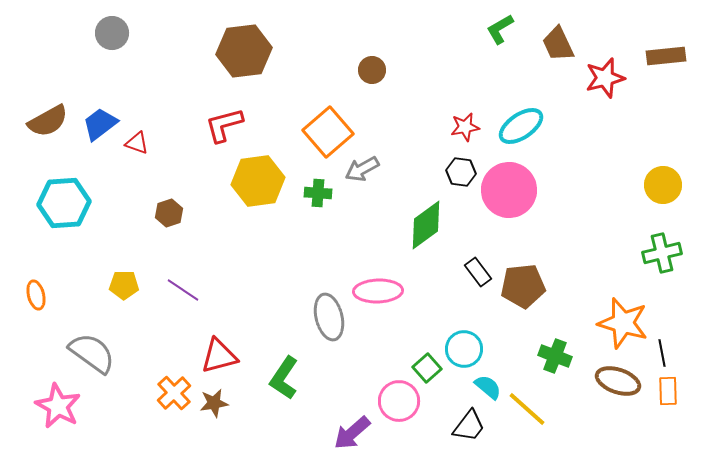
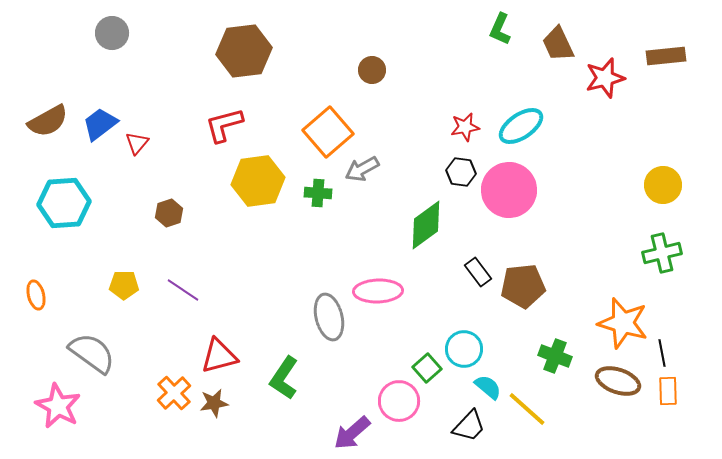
green L-shape at (500, 29): rotated 36 degrees counterclockwise
red triangle at (137, 143): rotated 50 degrees clockwise
black trapezoid at (469, 426): rotated 6 degrees clockwise
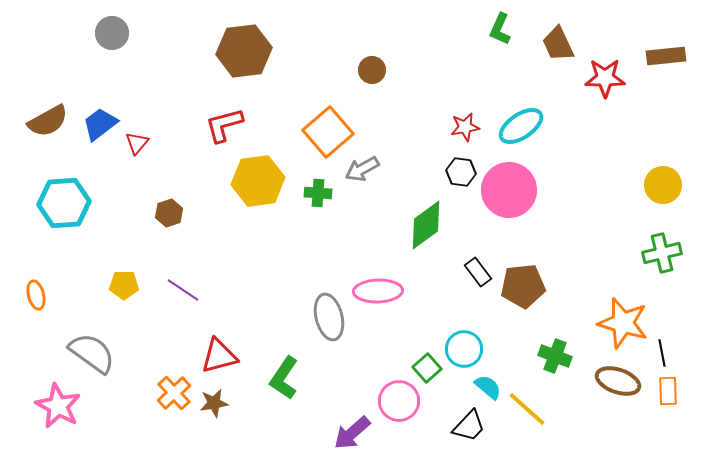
red star at (605, 78): rotated 15 degrees clockwise
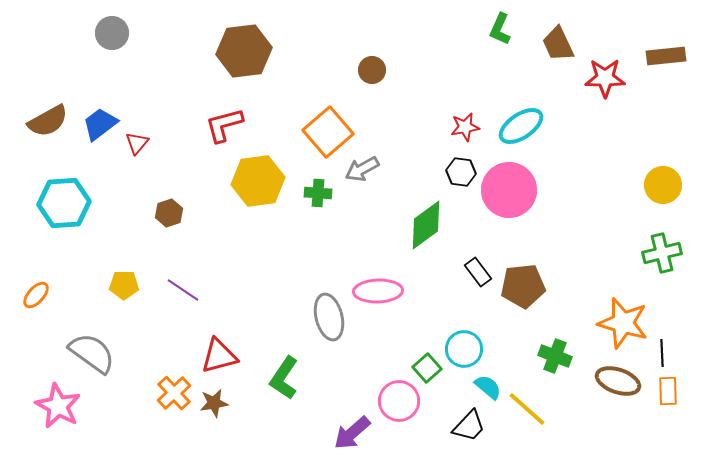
orange ellipse at (36, 295): rotated 56 degrees clockwise
black line at (662, 353): rotated 8 degrees clockwise
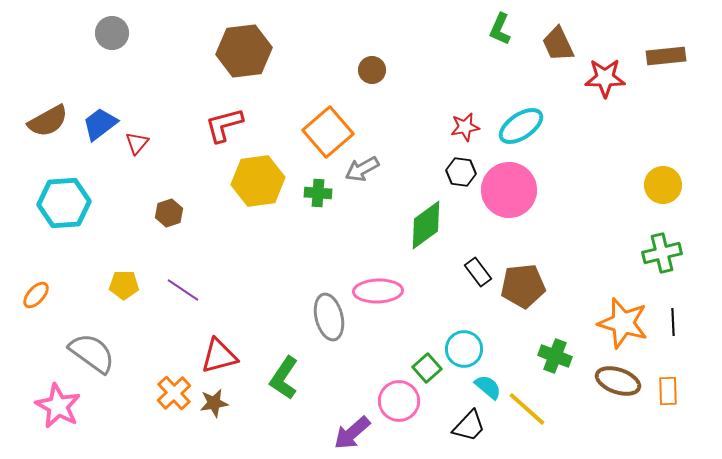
black line at (662, 353): moved 11 px right, 31 px up
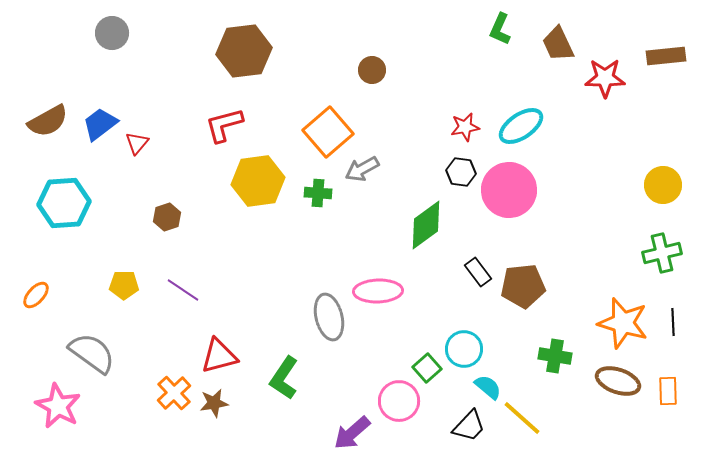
brown hexagon at (169, 213): moved 2 px left, 4 px down
green cross at (555, 356): rotated 12 degrees counterclockwise
yellow line at (527, 409): moved 5 px left, 9 px down
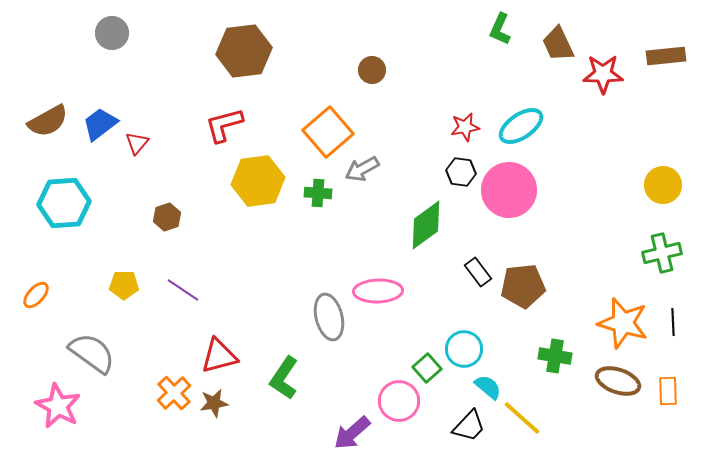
red star at (605, 78): moved 2 px left, 4 px up
